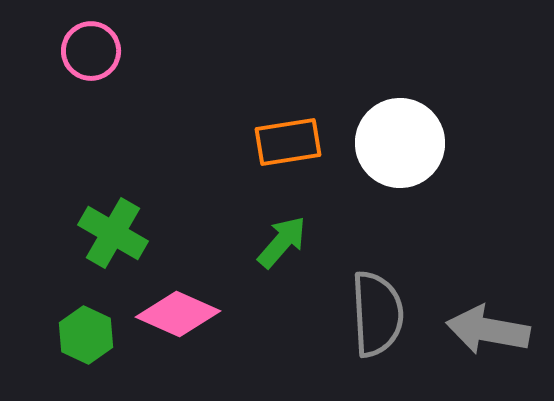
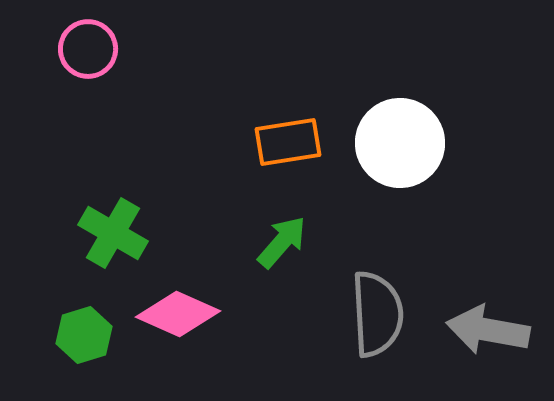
pink circle: moved 3 px left, 2 px up
green hexagon: moved 2 px left; rotated 18 degrees clockwise
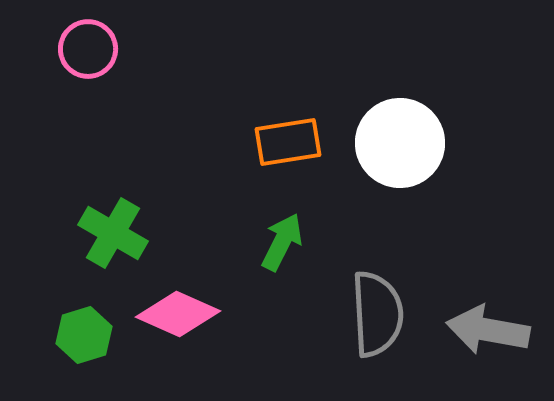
green arrow: rotated 14 degrees counterclockwise
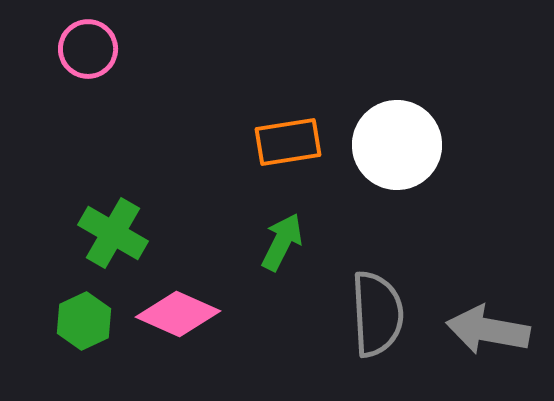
white circle: moved 3 px left, 2 px down
green hexagon: moved 14 px up; rotated 8 degrees counterclockwise
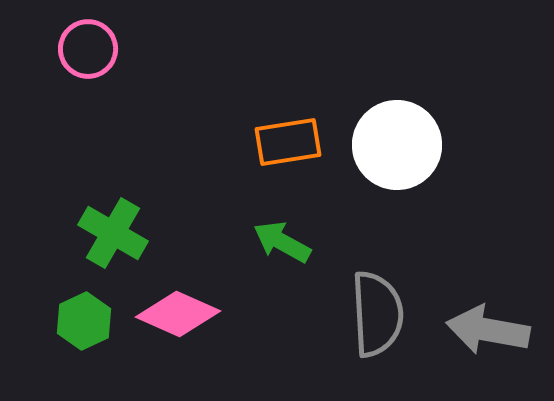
green arrow: rotated 88 degrees counterclockwise
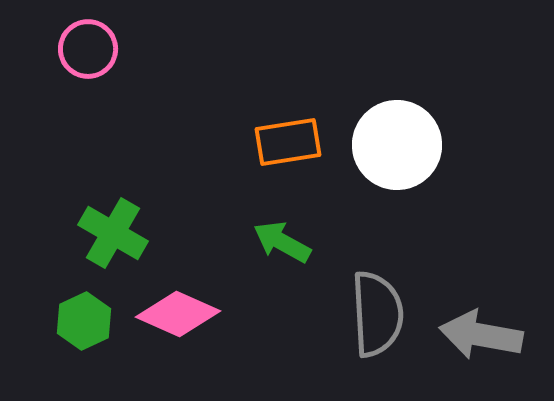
gray arrow: moved 7 px left, 5 px down
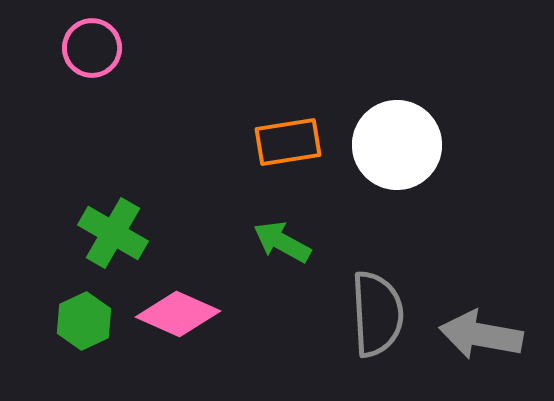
pink circle: moved 4 px right, 1 px up
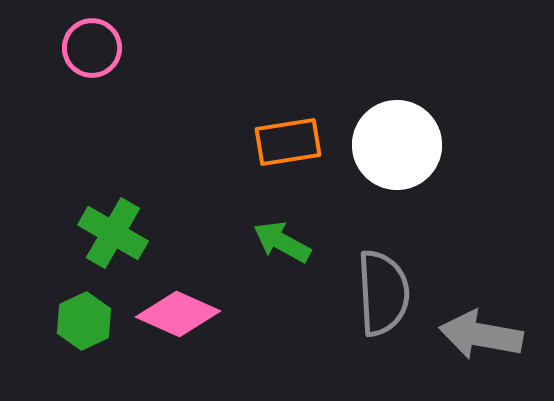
gray semicircle: moved 6 px right, 21 px up
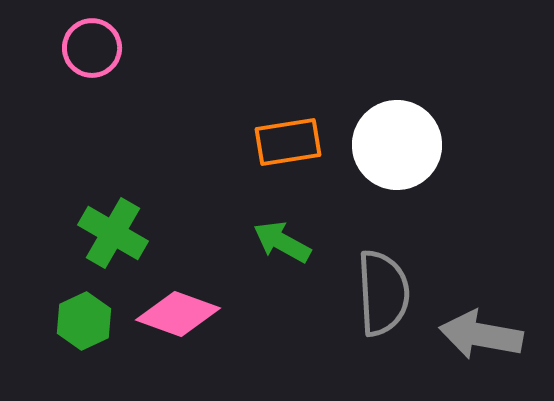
pink diamond: rotated 4 degrees counterclockwise
